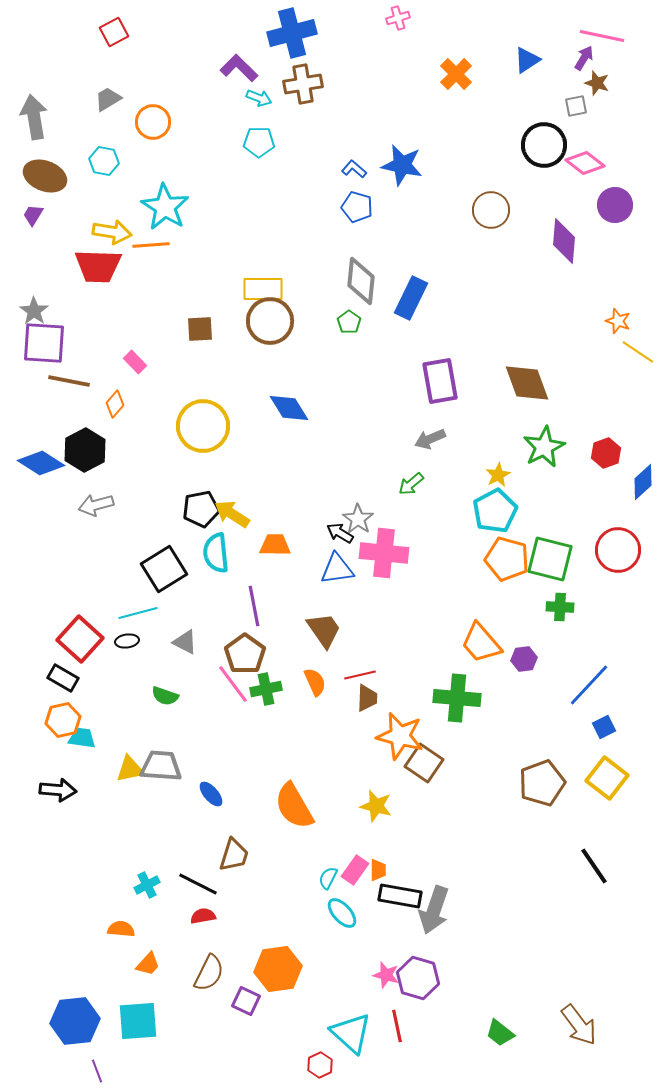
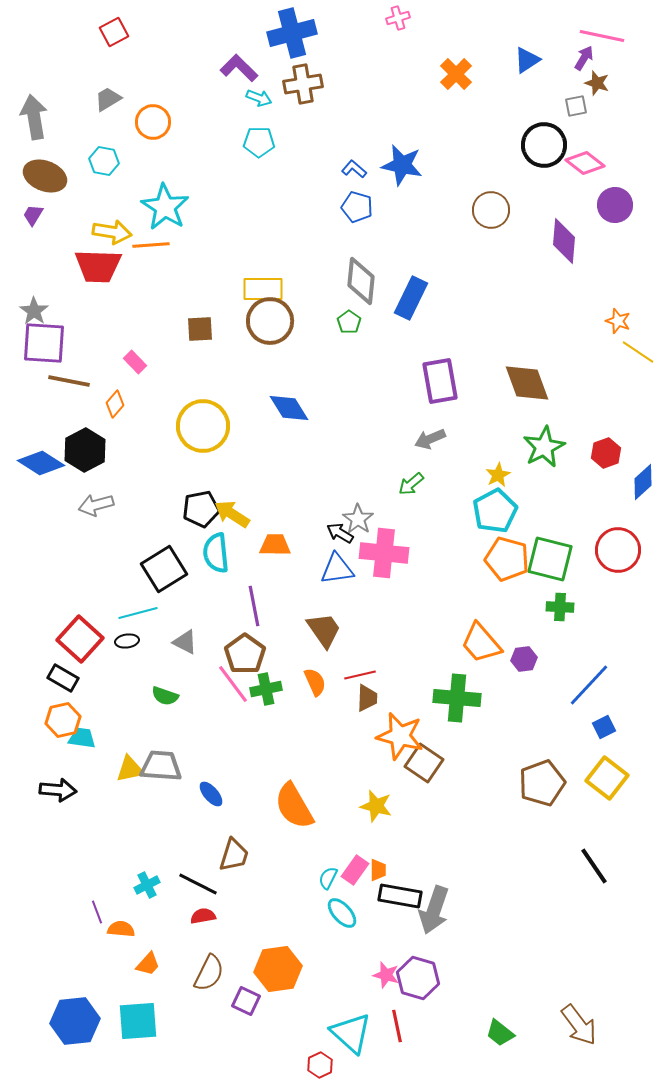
purple line at (97, 1071): moved 159 px up
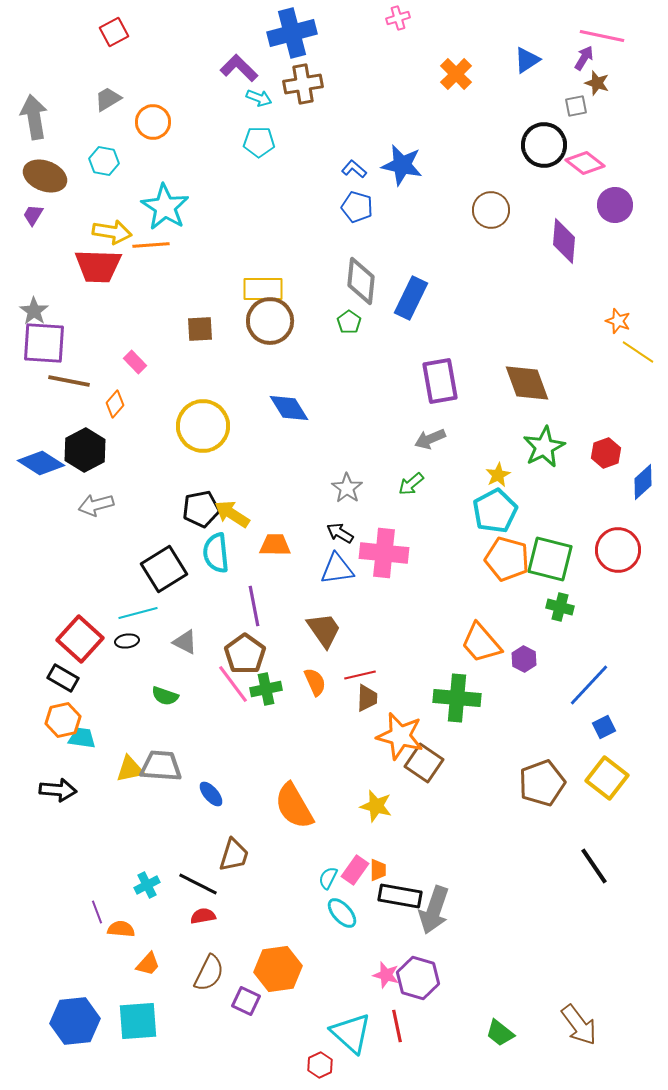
gray star at (358, 519): moved 11 px left, 31 px up
green cross at (560, 607): rotated 12 degrees clockwise
purple hexagon at (524, 659): rotated 25 degrees counterclockwise
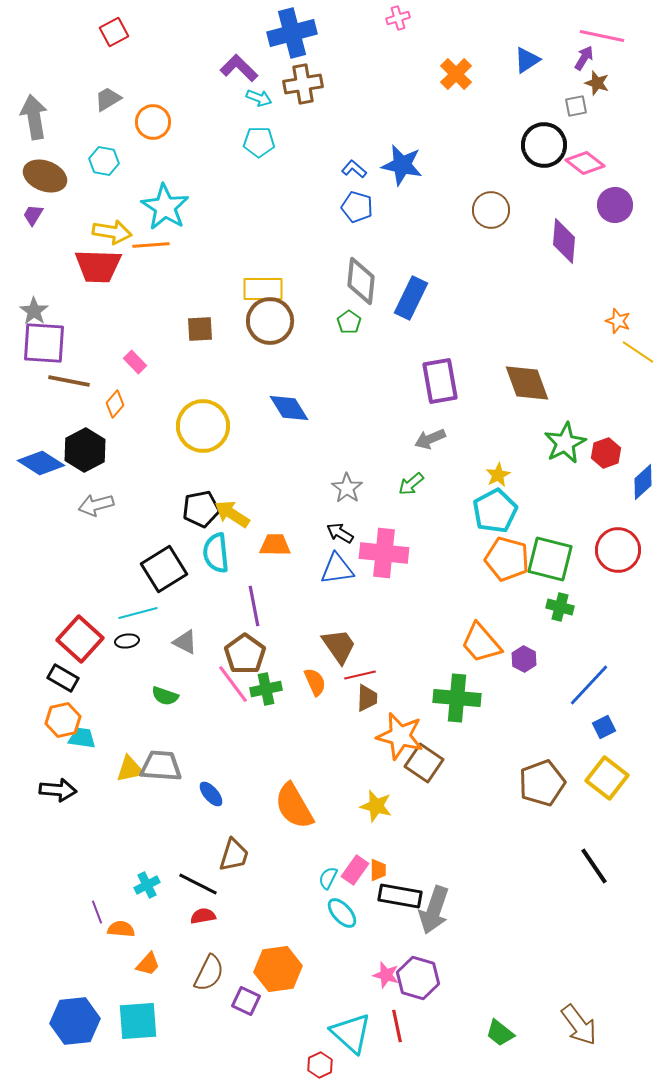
green star at (544, 447): moved 21 px right, 4 px up
brown trapezoid at (324, 630): moved 15 px right, 16 px down
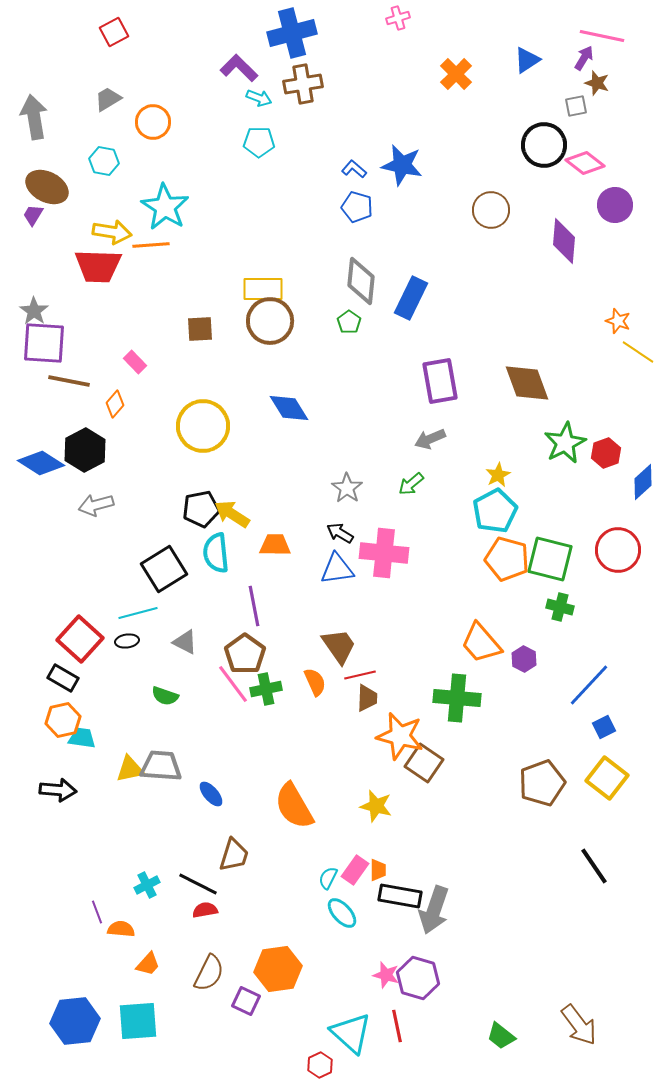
brown ellipse at (45, 176): moved 2 px right, 11 px down; rotated 6 degrees clockwise
red semicircle at (203, 916): moved 2 px right, 6 px up
green trapezoid at (500, 1033): moved 1 px right, 3 px down
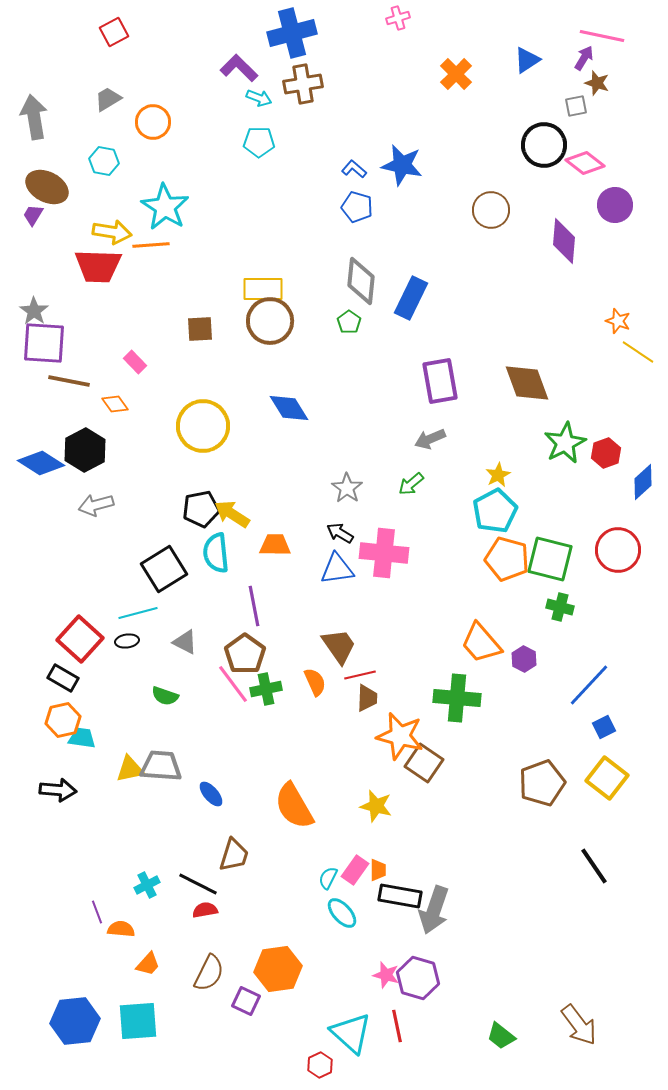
orange diamond at (115, 404): rotated 76 degrees counterclockwise
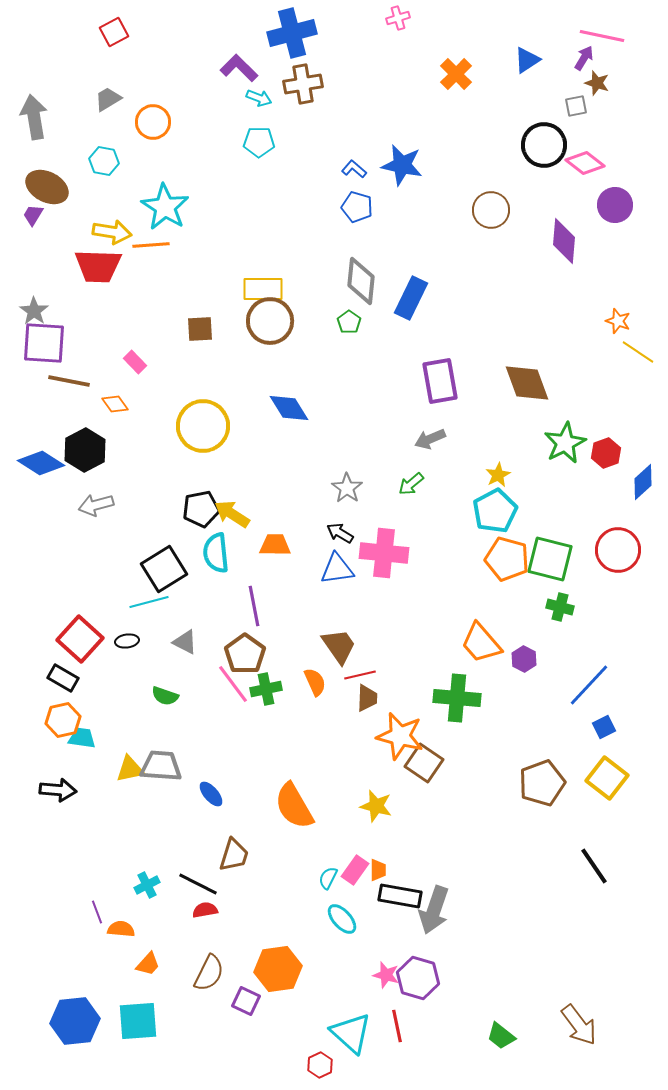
cyan line at (138, 613): moved 11 px right, 11 px up
cyan ellipse at (342, 913): moved 6 px down
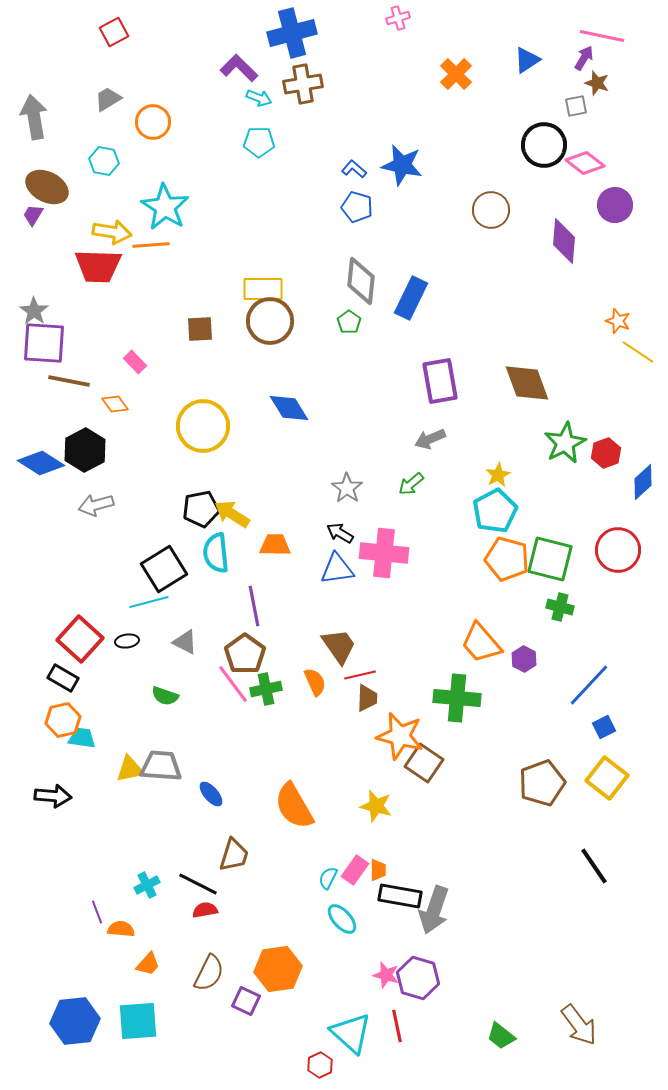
black arrow at (58, 790): moved 5 px left, 6 px down
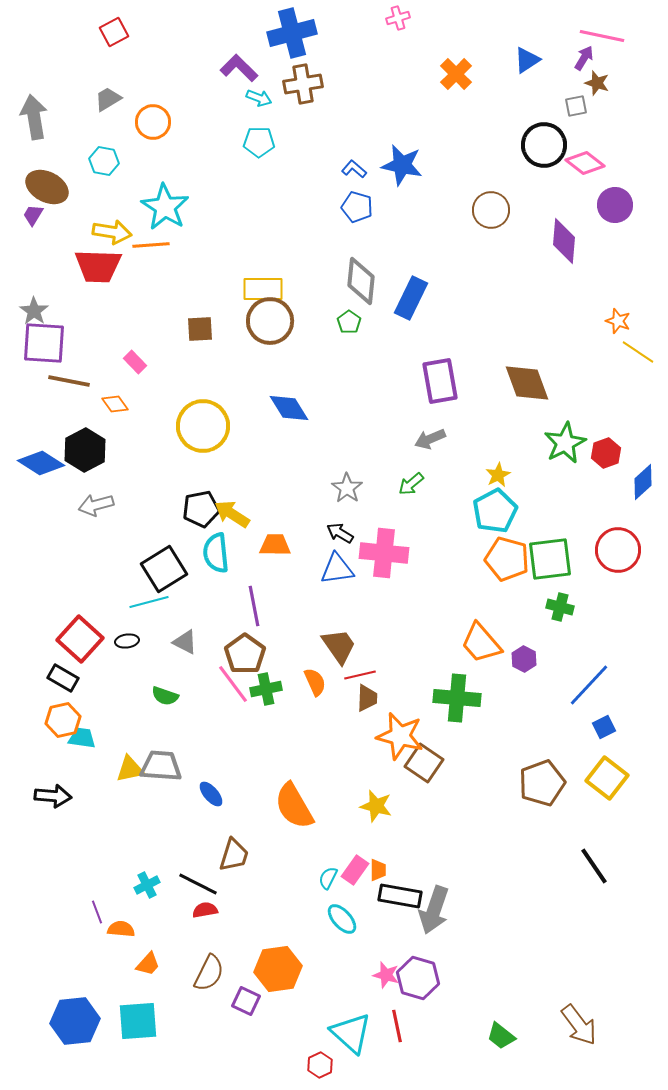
green square at (550, 559): rotated 21 degrees counterclockwise
